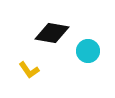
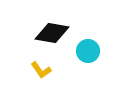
yellow L-shape: moved 12 px right
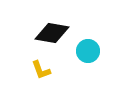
yellow L-shape: rotated 15 degrees clockwise
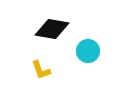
black diamond: moved 4 px up
